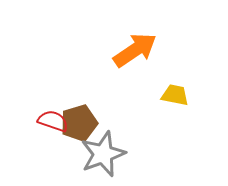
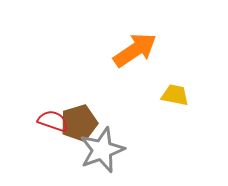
gray star: moved 1 px left, 4 px up
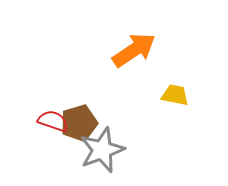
orange arrow: moved 1 px left
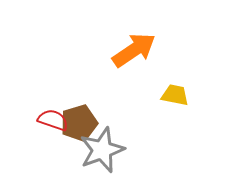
red semicircle: moved 1 px up
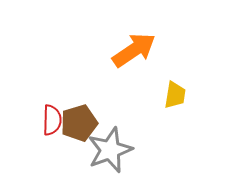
yellow trapezoid: rotated 88 degrees clockwise
red semicircle: moved 1 px left; rotated 72 degrees clockwise
gray star: moved 8 px right
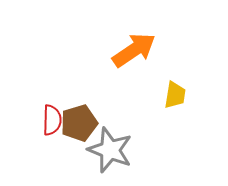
gray star: rotated 30 degrees counterclockwise
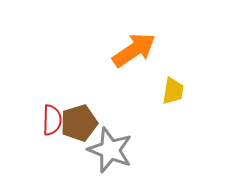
yellow trapezoid: moved 2 px left, 4 px up
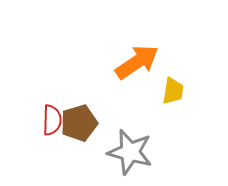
orange arrow: moved 3 px right, 12 px down
gray star: moved 20 px right, 2 px down; rotated 6 degrees counterclockwise
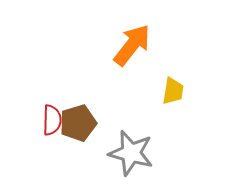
orange arrow: moved 5 px left, 17 px up; rotated 18 degrees counterclockwise
brown pentagon: moved 1 px left
gray star: moved 1 px right, 1 px down
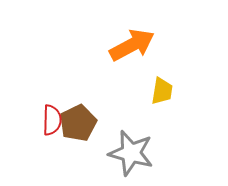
orange arrow: rotated 24 degrees clockwise
yellow trapezoid: moved 11 px left
brown pentagon: rotated 9 degrees counterclockwise
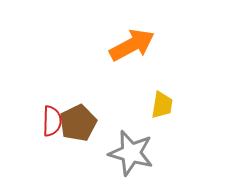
yellow trapezoid: moved 14 px down
red semicircle: moved 1 px down
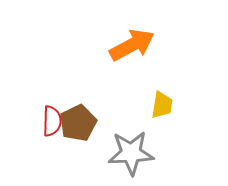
gray star: rotated 18 degrees counterclockwise
